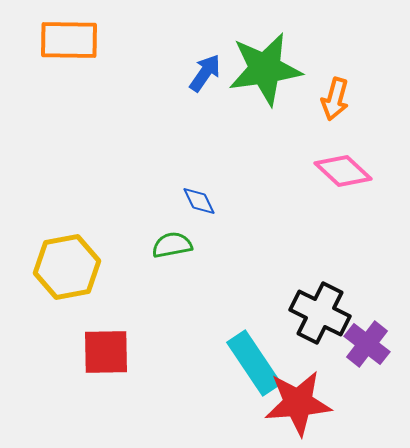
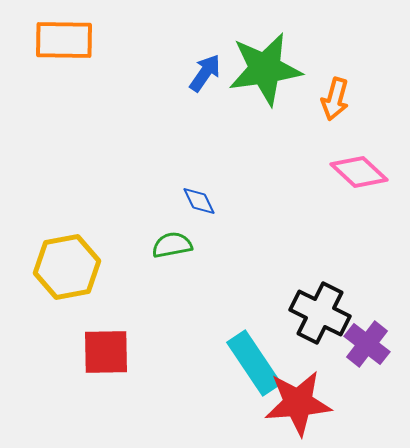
orange rectangle: moved 5 px left
pink diamond: moved 16 px right, 1 px down
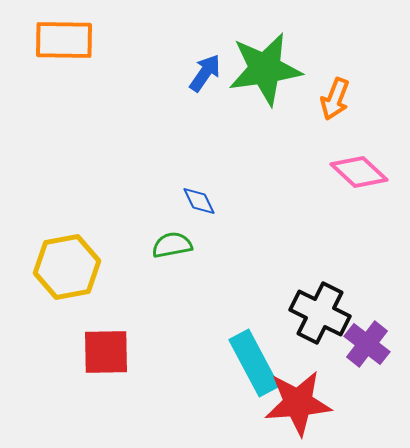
orange arrow: rotated 6 degrees clockwise
cyan rectangle: rotated 6 degrees clockwise
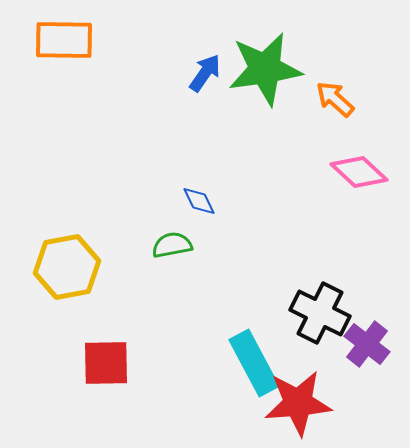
orange arrow: rotated 111 degrees clockwise
red square: moved 11 px down
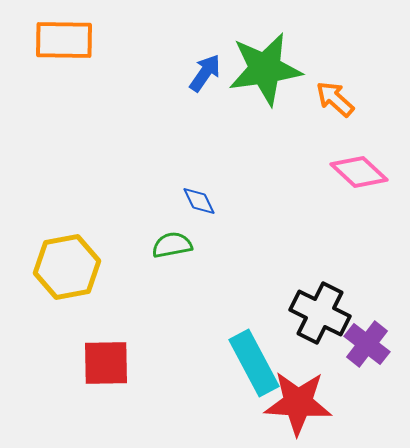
red star: rotated 8 degrees clockwise
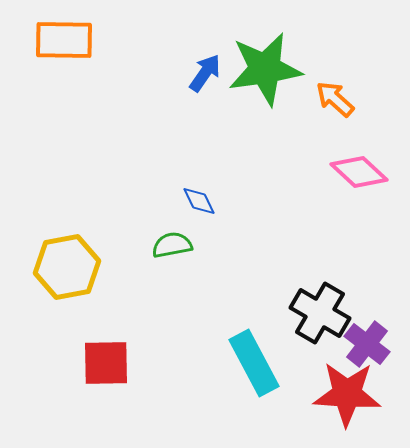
black cross: rotated 4 degrees clockwise
red star: moved 49 px right, 9 px up
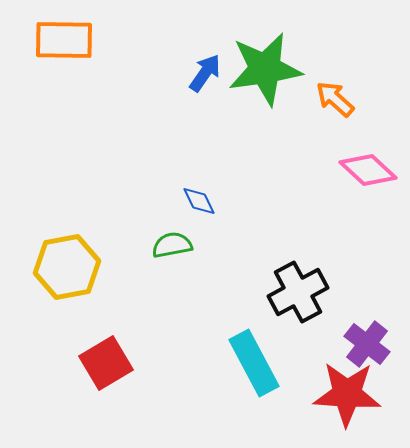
pink diamond: moved 9 px right, 2 px up
black cross: moved 22 px left, 21 px up; rotated 32 degrees clockwise
red square: rotated 30 degrees counterclockwise
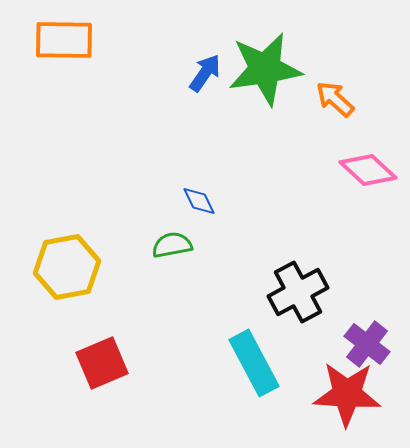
red square: moved 4 px left; rotated 8 degrees clockwise
